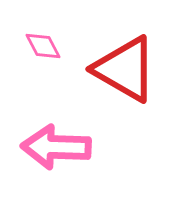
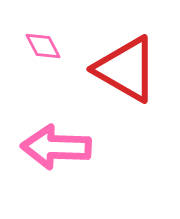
red triangle: moved 1 px right
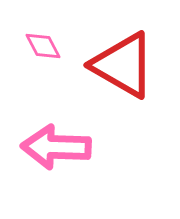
red triangle: moved 3 px left, 4 px up
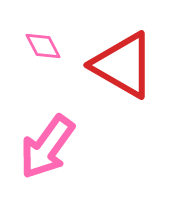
pink arrow: moved 9 px left; rotated 56 degrees counterclockwise
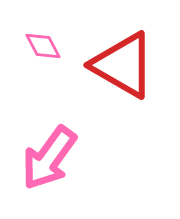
pink arrow: moved 2 px right, 11 px down
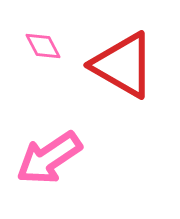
pink arrow: rotated 20 degrees clockwise
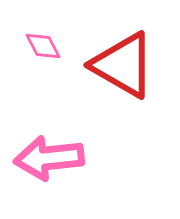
pink arrow: rotated 28 degrees clockwise
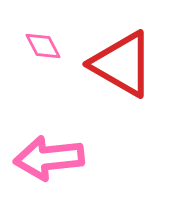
red triangle: moved 1 px left, 1 px up
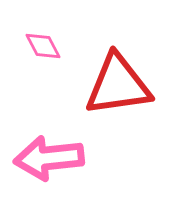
red triangle: moved 4 px left, 21 px down; rotated 38 degrees counterclockwise
